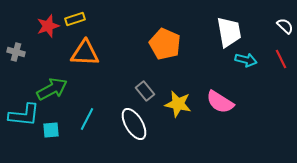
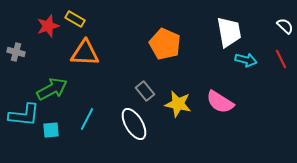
yellow rectangle: rotated 48 degrees clockwise
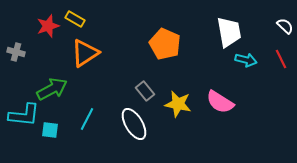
orange triangle: rotated 36 degrees counterclockwise
cyan square: moved 1 px left; rotated 12 degrees clockwise
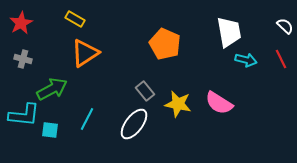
red star: moved 27 px left, 3 px up; rotated 10 degrees counterclockwise
gray cross: moved 7 px right, 7 px down
pink semicircle: moved 1 px left, 1 px down
white ellipse: rotated 68 degrees clockwise
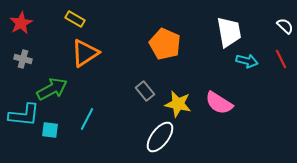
cyan arrow: moved 1 px right, 1 px down
white ellipse: moved 26 px right, 13 px down
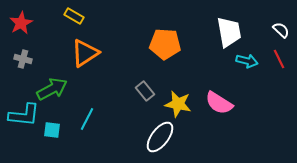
yellow rectangle: moved 1 px left, 3 px up
white semicircle: moved 4 px left, 4 px down
orange pentagon: rotated 20 degrees counterclockwise
red line: moved 2 px left
cyan square: moved 2 px right
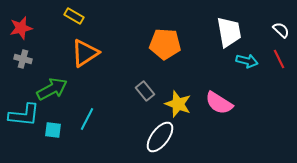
red star: moved 5 px down; rotated 15 degrees clockwise
yellow star: rotated 8 degrees clockwise
cyan square: moved 1 px right
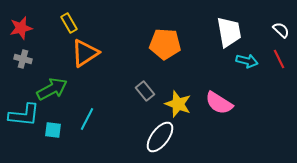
yellow rectangle: moved 5 px left, 7 px down; rotated 30 degrees clockwise
